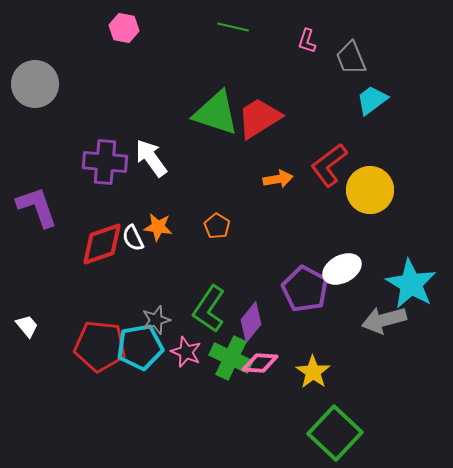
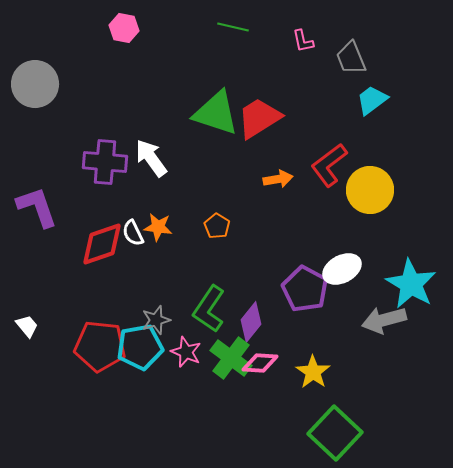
pink L-shape: moved 4 px left; rotated 30 degrees counterclockwise
white semicircle: moved 5 px up
green cross: rotated 12 degrees clockwise
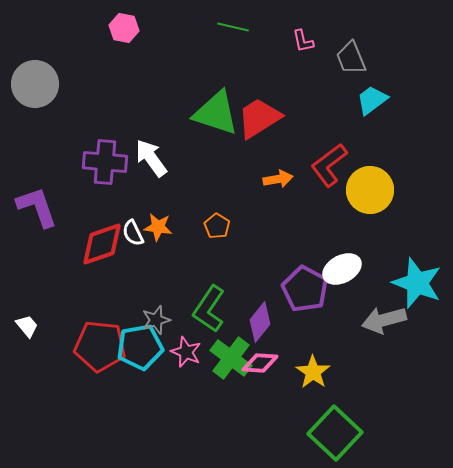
cyan star: moved 6 px right, 1 px up; rotated 9 degrees counterclockwise
purple diamond: moved 9 px right
